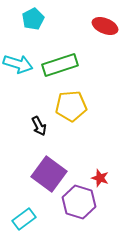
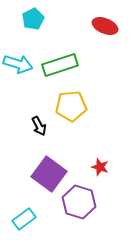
red star: moved 11 px up
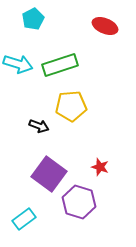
black arrow: rotated 42 degrees counterclockwise
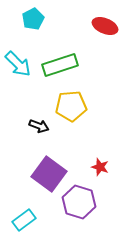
cyan arrow: rotated 28 degrees clockwise
cyan rectangle: moved 1 px down
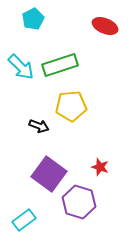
cyan arrow: moved 3 px right, 3 px down
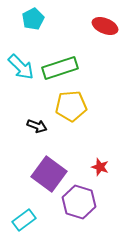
green rectangle: moved 3 px down
black arrow: moved 2 px left
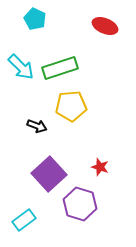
cyan pentagon: moved 2 px right; rotated 20 degrees counterclockwise
purple square: rotated 12 degrees clockwise
purple hexagon: moved 1 px right, 2 px down
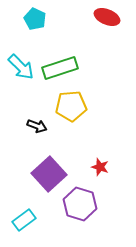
red ellipse: moved 2 px right, 9 px up
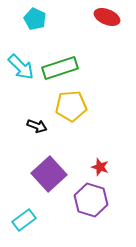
purple hexagon: moved 11 px right, 4 px up
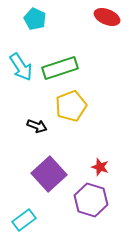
cyan arrow: rotated 12 degrees clockwise
yellow pentagon: rotated 16 degrees counterclockwise
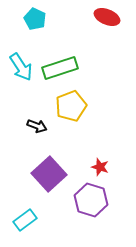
cyan rectangle: moved 1 px right
